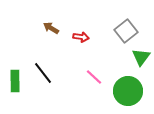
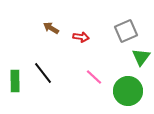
gray square: rotated 15 degrees clockwise
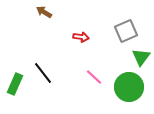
brown arrow: moved 7 px left, 16 px up
green rectangle: moved 3 px down; rotated 25 degrees clockwise
green circle: moved 1 px right, 4 px up
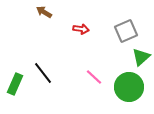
red arrow: moved 8 px up
green triangle: rotated 12 degrees clockwise
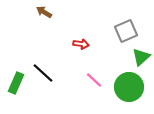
red arrow: moved 15 px down
black line: rotated 10 degrees counterclockwise
pink line: moved 3 px down
green rectangle: moved 1 px right, 1 px up
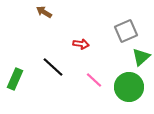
black line: moved 10 px right, 6 px up
green rectangle: moved 1 px left, 4 px up
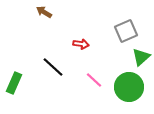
green rectangle: moved 1 px left, 4 px down
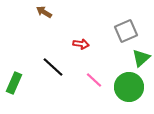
green triangle: moved 1 px down
